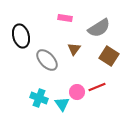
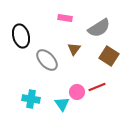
cyan cross: moved 8 px left, 1 px down; rotated 12 degrees counterclockwise
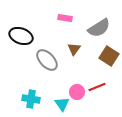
black ellipse: rotated 55 degrees counterclockwise
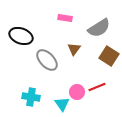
cyan cross: moved 2 px up
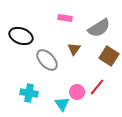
red line: rotated 30 degrees counterclockwise
cyan cross: moved 2 px left, 4 px up
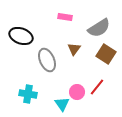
pink rectangle: moved 1 px up
brown square: moved 3 px left, 2 px up
gray ellipse: rotated 20 degrees clockwise
cyan cross: moved 1 px left, 1 px down
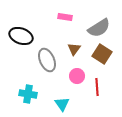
brown square: moved 4 px left
red line: rotated 42 degrees counterclockwise
pink circle: moved 16 px up
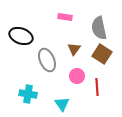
gray semicircle: rotated 110 degrees clockwise
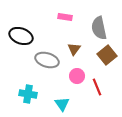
brown square: moved 5 px right, 1 px down; rotated 18 degrees clockwise
gray ellipse: rotated 50 degrees counterclockwise
red line: rotated 18 degrees counterclockwise
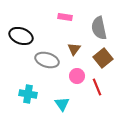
brown square: moved 4 px left, 3 px down
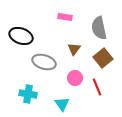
gray ellipse: moved 3 px left, 2 px down
pink circle: moved 2 px left, 2 px down
